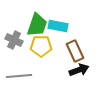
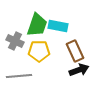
gray cross: moved 1 px right, 1 px down
yellow pentagon: moved 2 px left, 5 px down
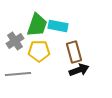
gray cross: rotated 30 degrees clockwise
brown rectangle: moved 1 px left, 1 px down; rotated 10 degrees clockwise
gray line: moved 1 px left, 2 px up
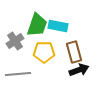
yellow pentagon: moved 5 px right, 1 px down
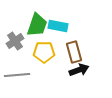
gray line: moved 1 px left, 1 px down
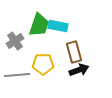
green trapezoid: moved 2 px right
yellow pentagon: moved 1 px left, 12 px down
